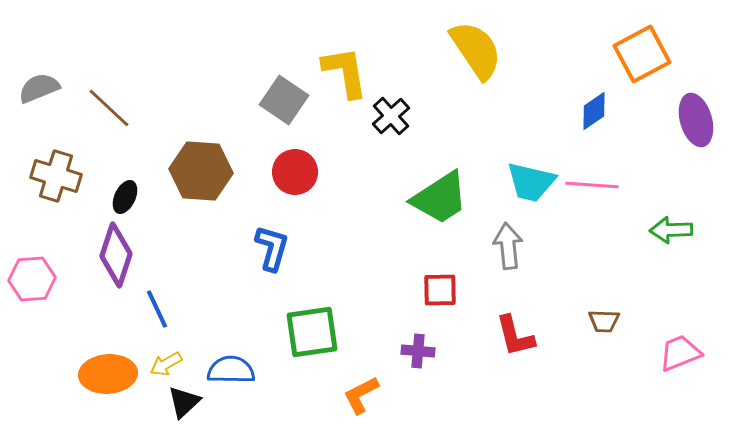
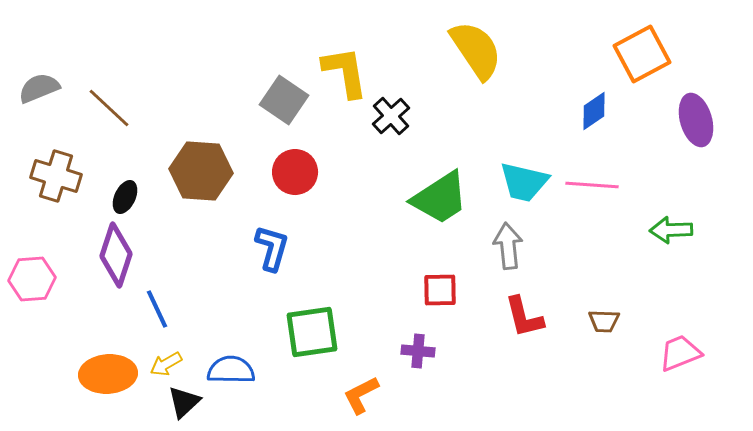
cyan trapezoid: moved 7 px left
red L-shape: moved 9 px right, 19 px up
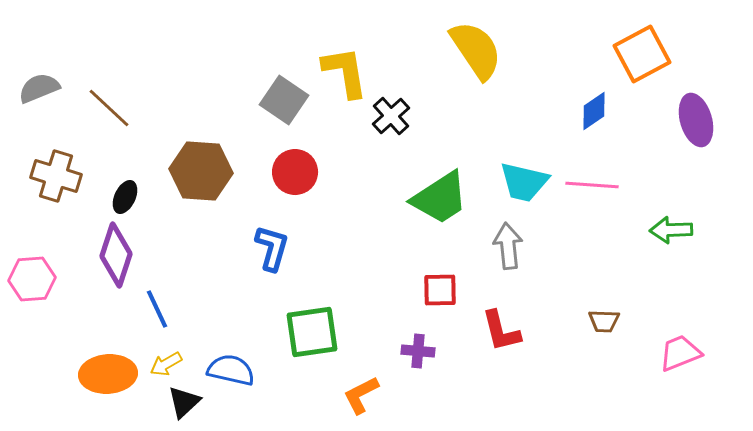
red L-shape: moved 23 px left, 14 px down
blue semicircle: rotated 12 degrees clockwise
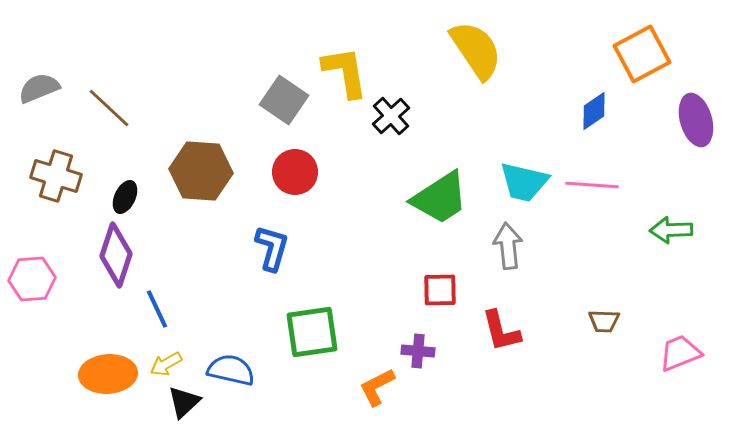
orange L-shape: moved 16 px right, 8 px up
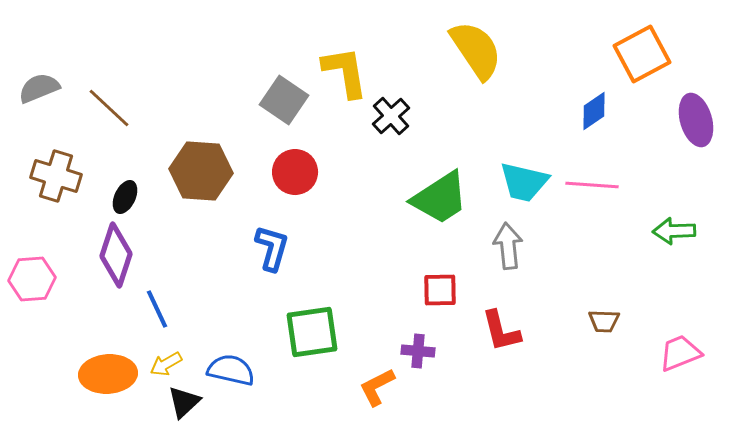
green arrow: moved 3 px right, 1 px down
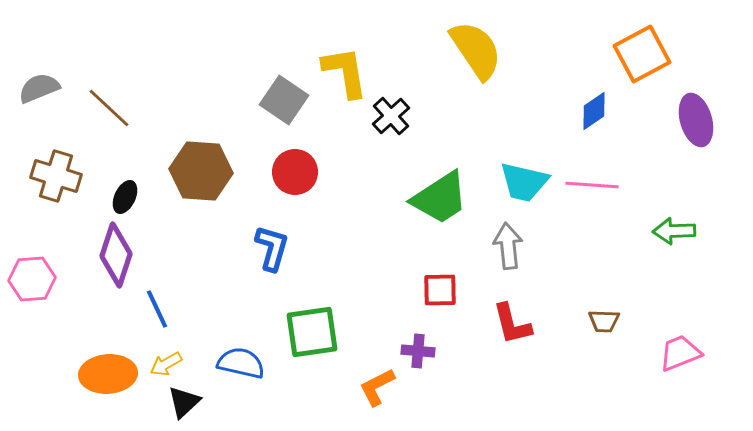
red L-shape: moved 11 px right, 7 px up
blue semicircle: moved 10 px right, 7 px up
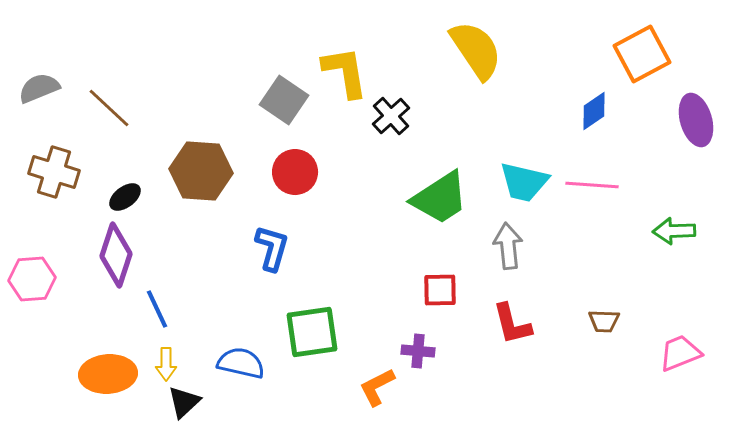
brown cross: moved 2 px left, 4 px up
black ellipse: rotated 28 degrees clockwise
yellow arrow: rotated 60 degrees counterclockwise
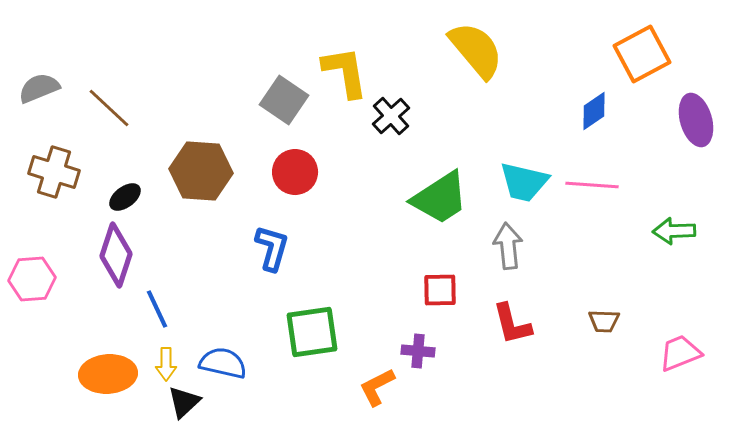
yellow semicircle: rotated 6 degrees counterclockwise
blue semicircle: moved 18 px left
